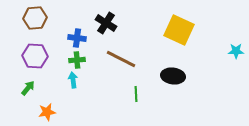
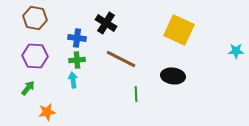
brown hexagon: rotated 15 degrees clockwise
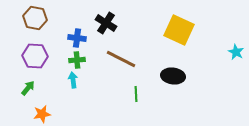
cyan star: moved 1 px down; rotated 28 degrees clockwise
orange star: moved 5 px left, 2 px down
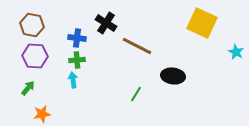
brown hexagon: moved 3 px left, 7 px down
yellow square: moved 23 px right, 7 px up
brown line: moved 16 px right, 13 px up
green line: rotated 35 degrees clockwise
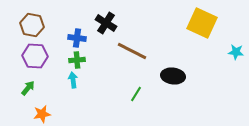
brown line: moved 5 px left, 5 px down
cyan star: rotated 21 degrees counterclockwise
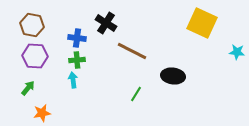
cyan star: moved 1 px right
orange star: moved 1 px up
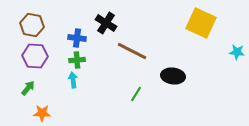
yellow square: moved 1 px left
orange star: rotated 12 degrees clockwise
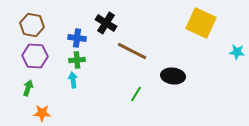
green arrow: rotated 21 degrees counterclockwise
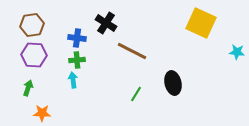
brown hexagon: rotated 20 degrees counterclockwise
purple hexagon: moved 1 px left, 1 px up
black ellipse: moved 7 px down; rotated 70 degrees clockwise
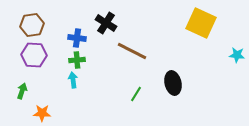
cyan star: moved 3 px down
green arrow: moved 6 px left, 3 px down
